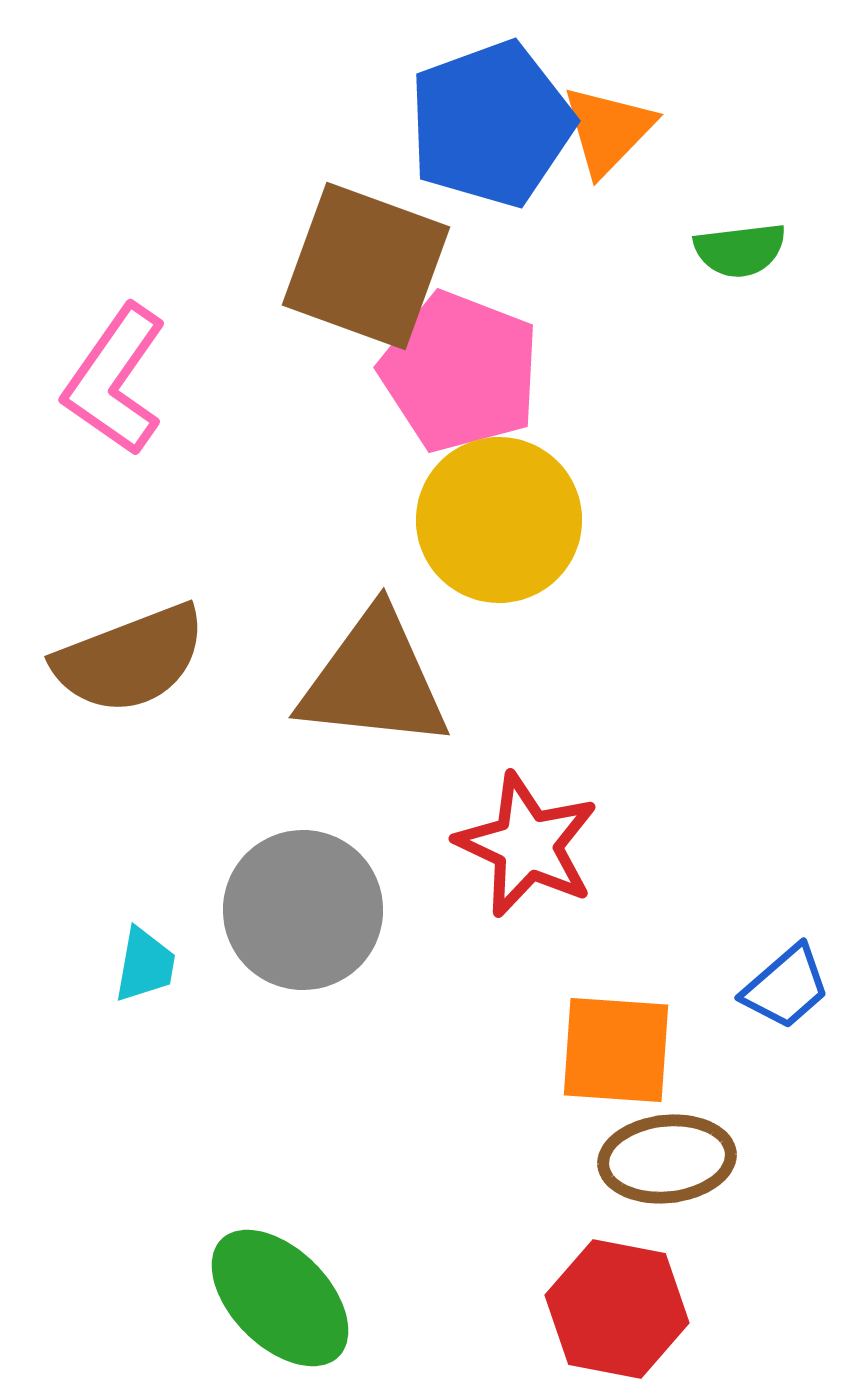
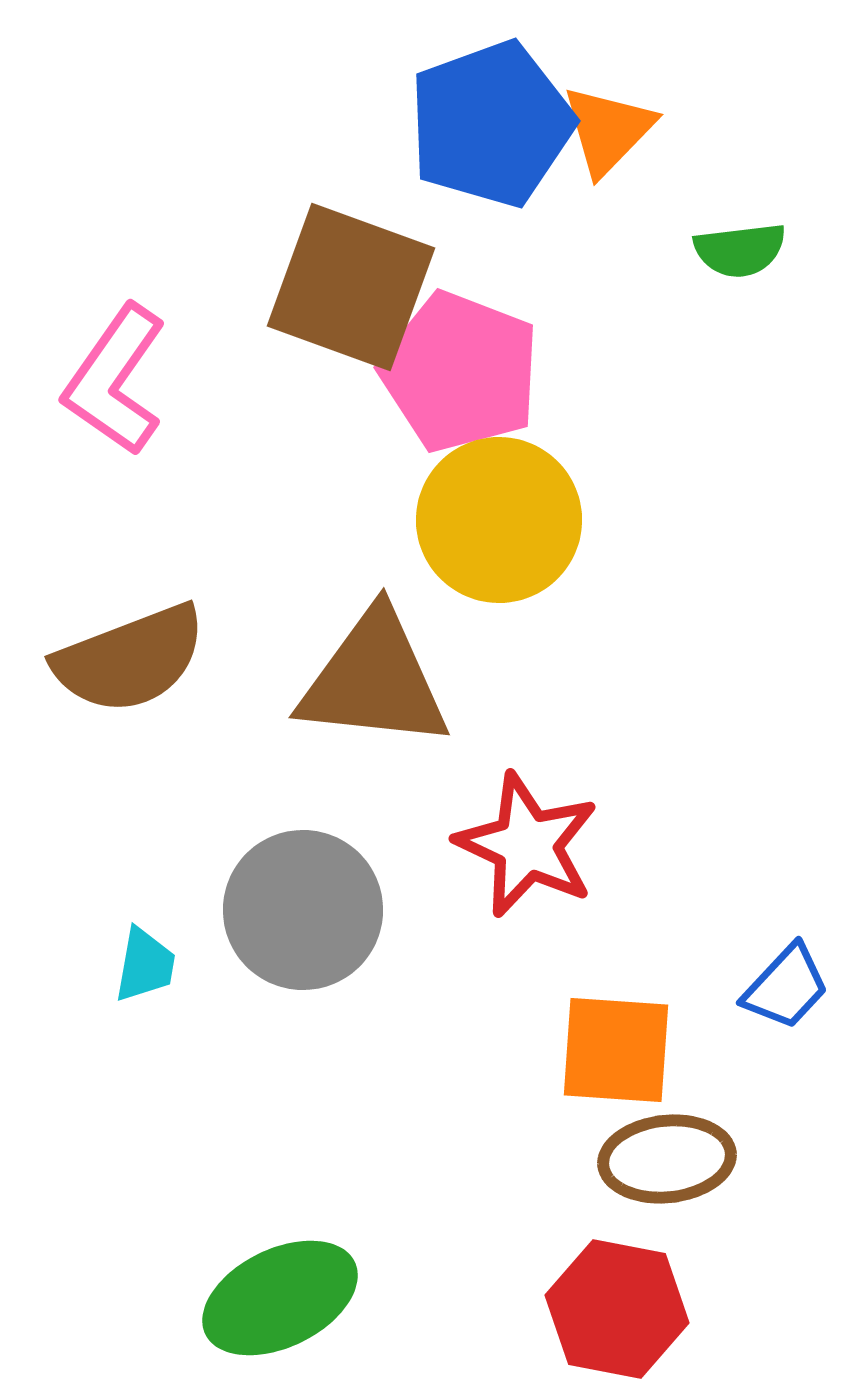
brown square: moved 15 px left, 21 px down
blue trapezoid: rotated 6 degrees counterclockwise
green ellipse: rotated 71 degrees counterclockwise
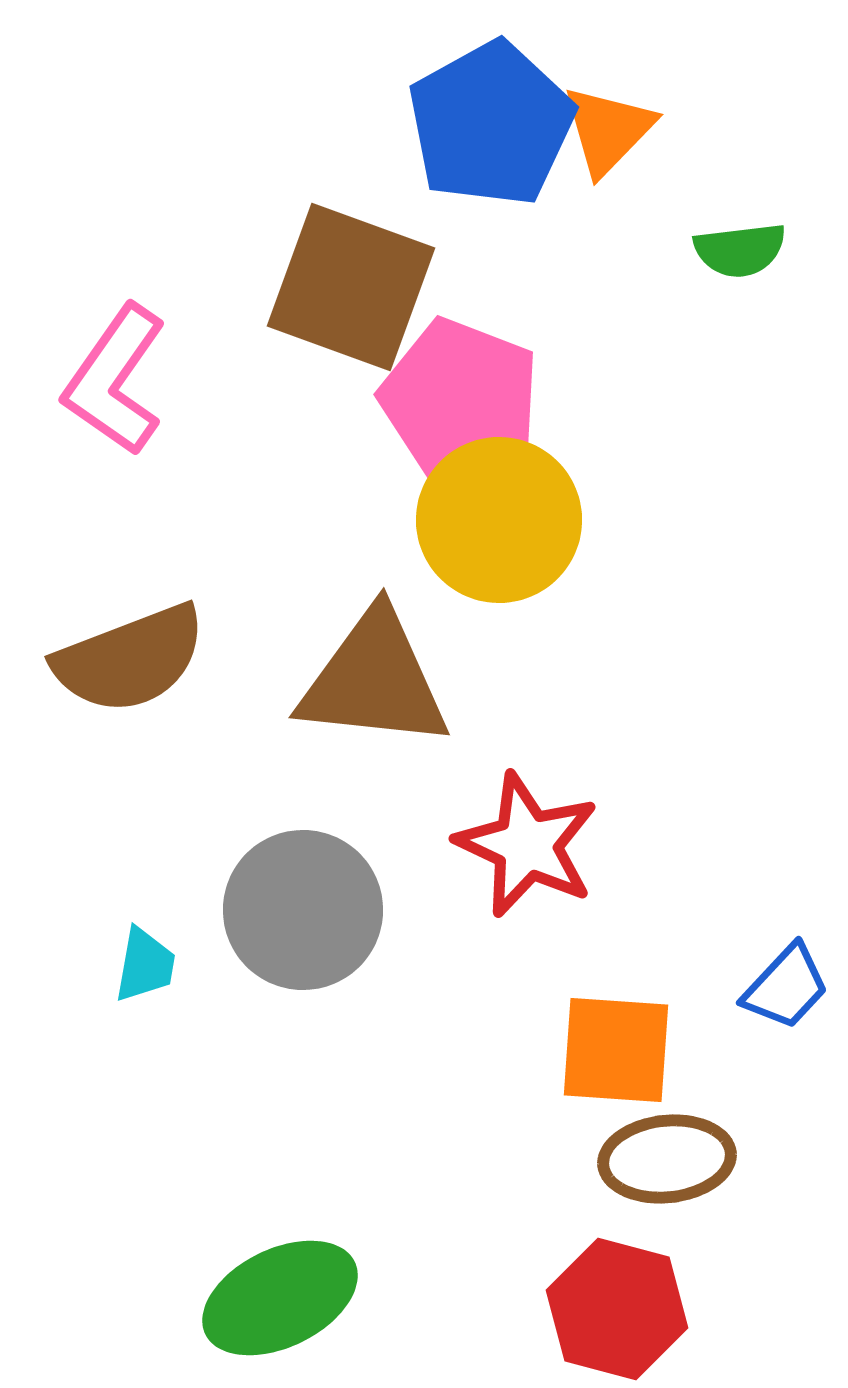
blue pentagon: rotated 9 degrees counterclockwise
pink pentagon: moved 27 px down
red hexagon: rotated 4 degrees clockwise
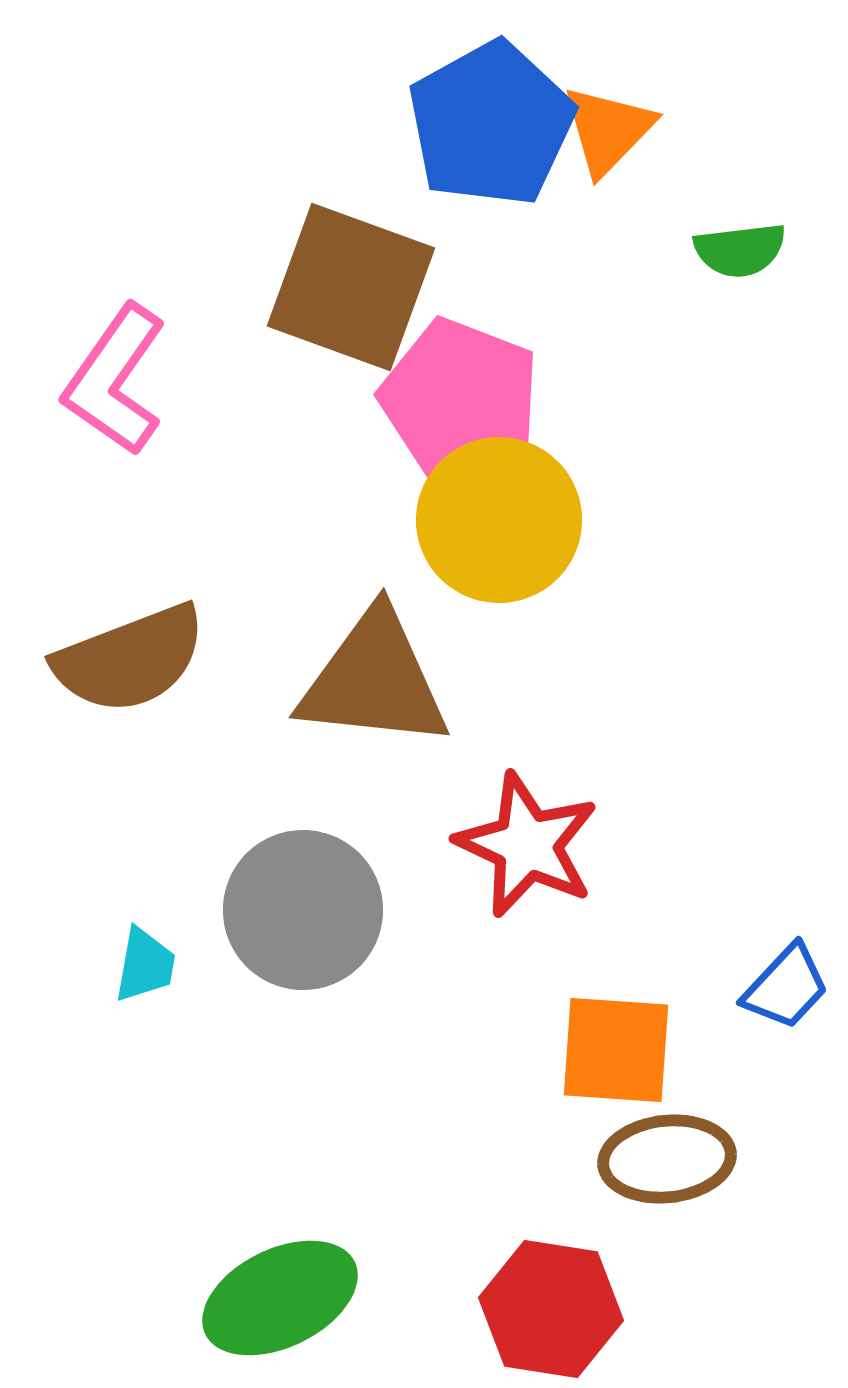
red hexagon: moved 66 px left; rotated 6 degrees counterclockwise
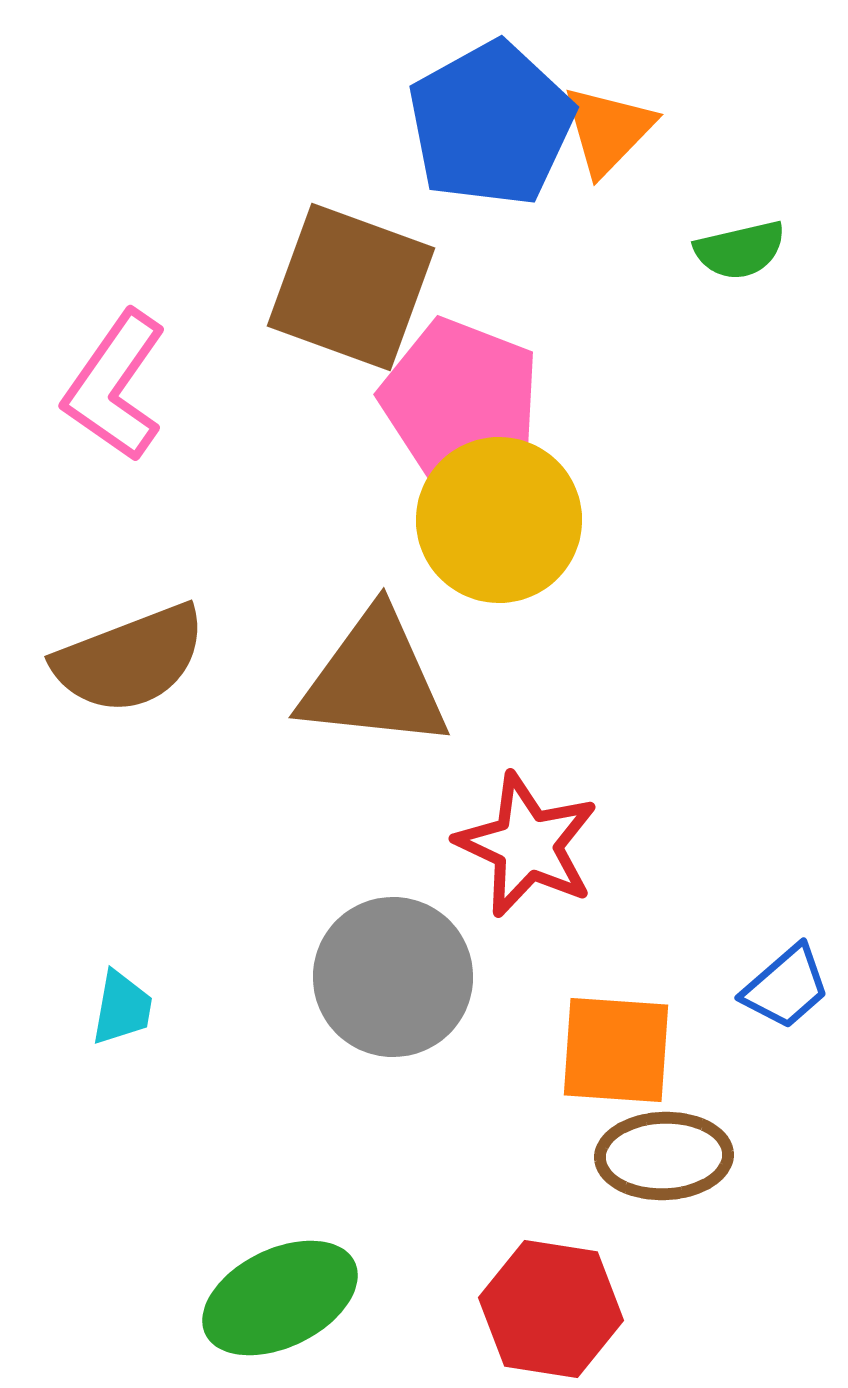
green semicircle: rotated 6 degrees counterclockwise
pink L-shape: moved 6 px down
gray circle: moved 90 px right, 67 px down
cyan trapezoid: moved 23 px left, 43 px down
blue trapezoid: rotated 6 degrees clockwise
brown ellipse: moved 3 px left, 3 px up; rotated 4 degrees clockwise
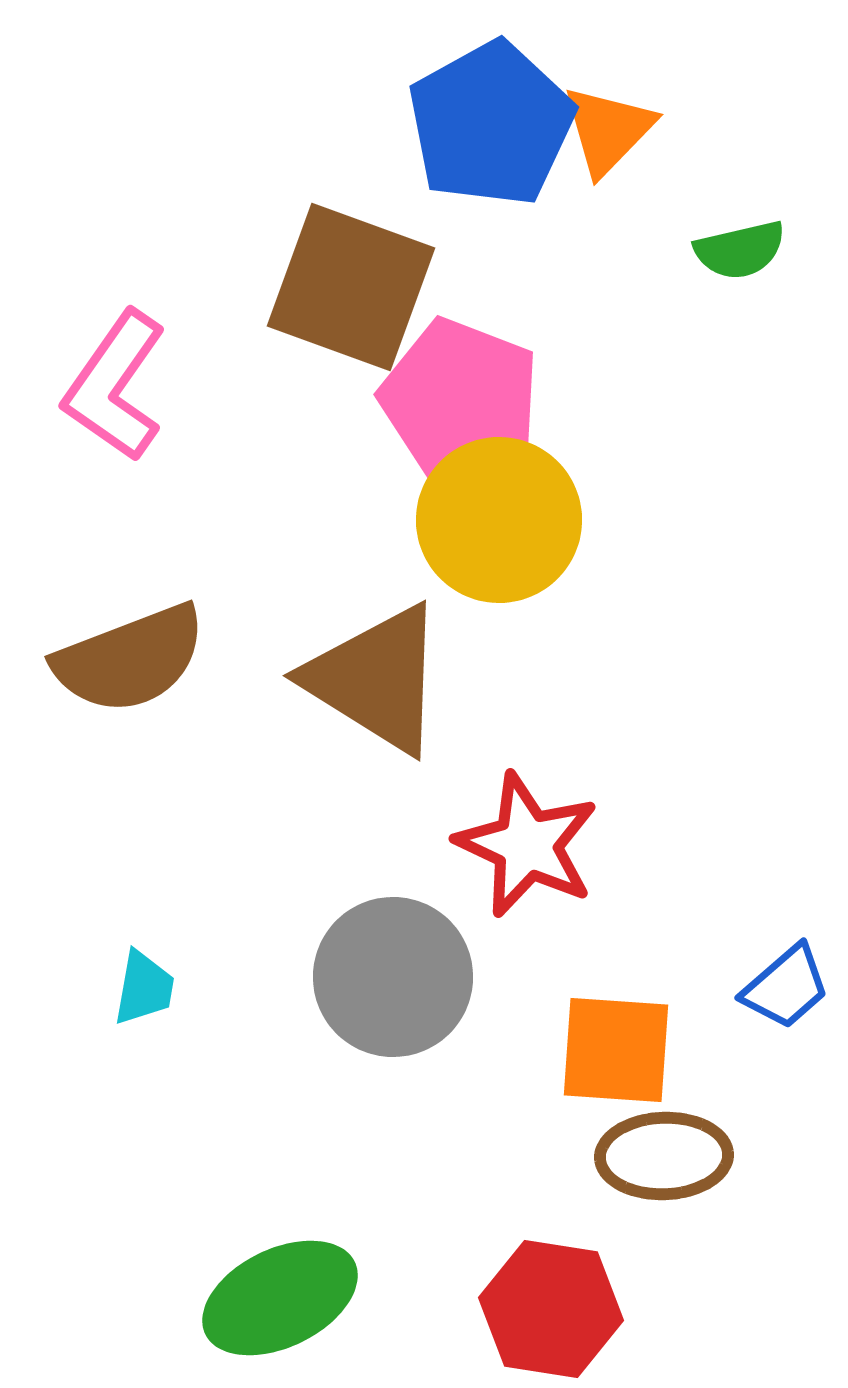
brown triangle: moved 2 px right, 1 px up; rotated 26 degrees clockwise
cyan trapezoid: moved 22 px right, 20 px up
